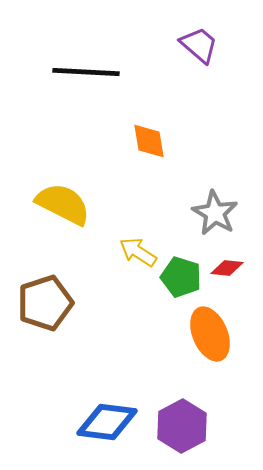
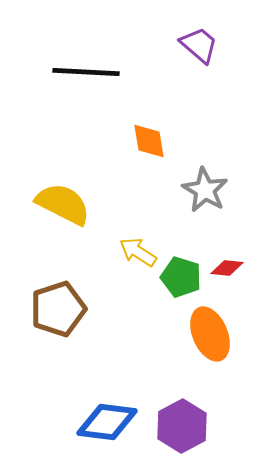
gray star: moved 10 px left, 23 px up
brown pentagon: moved 13 px right, 6 px down
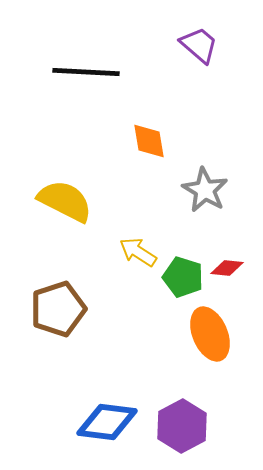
yellow semicircle: moved 2 px right, 3 px up
green pentagon: moved 2 px right
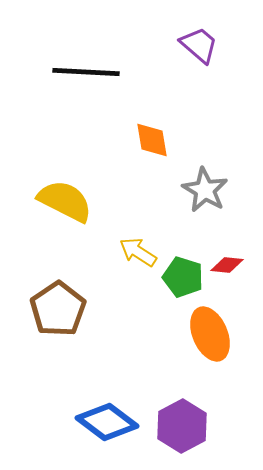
orange diamond: moved 3 px right, 1 px up
red diamond: moved 3 px up
brown pentagon: rotated 16 degrees counterclockwise
blue diamond: rotated 30 degrees clockwise
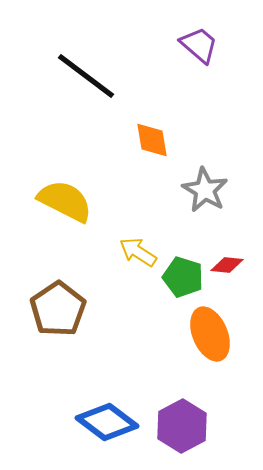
black line: moved 4 px down; rotated 34 degrees clockwise
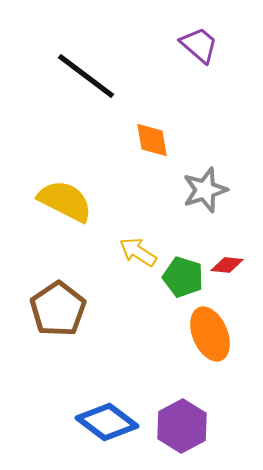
gray star: rotated 24 degrees clockwise
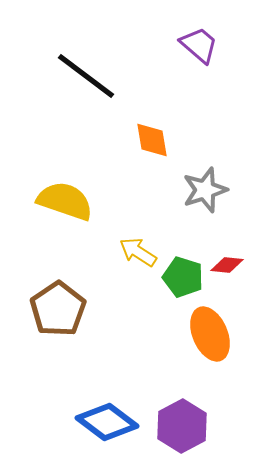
yellow semicircle: rotated 8 degrees counterclockwise
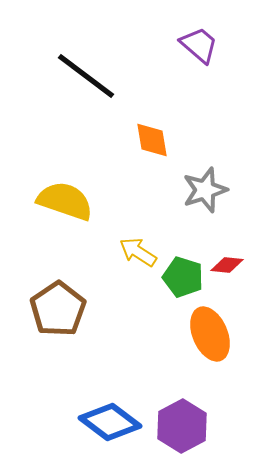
blue diamond: moved 3 px right
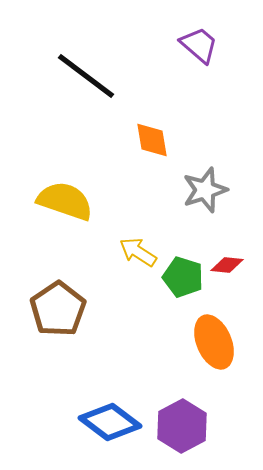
orange ellipse: moved 4 px right, 8 px down
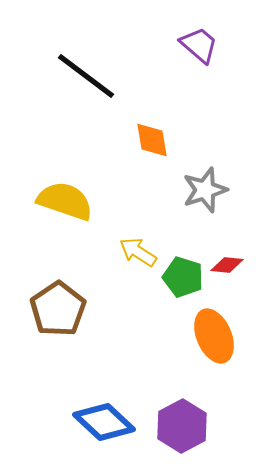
orange ellipse: moved 6 px up
blue diamond: moved 6 px left; rotated 6 degrees clockwise
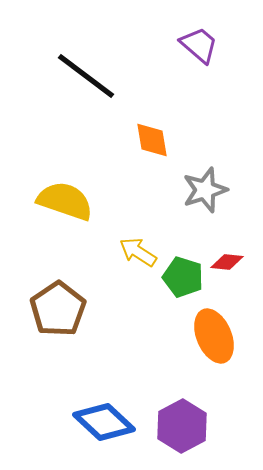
red diamond: moved 3 px up
